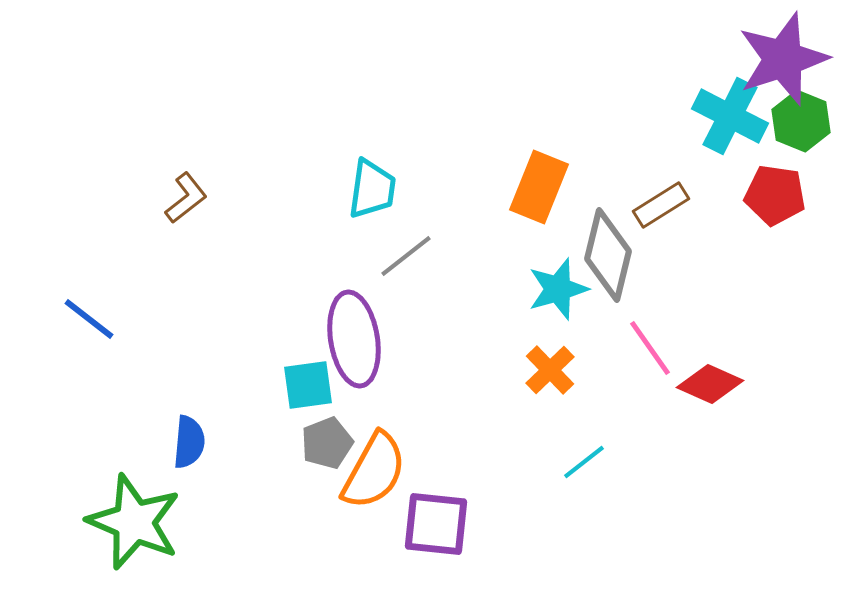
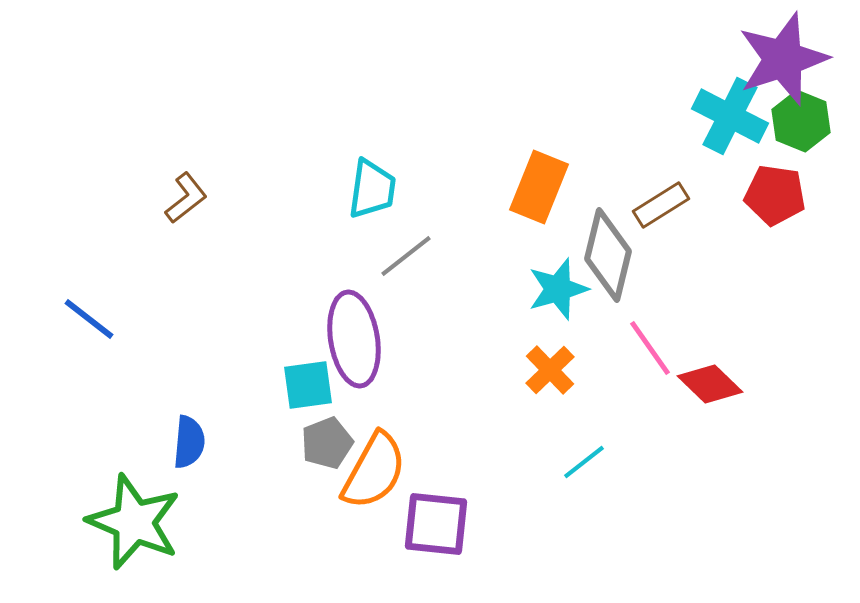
red diamond: rotated 20 degrees clockwise
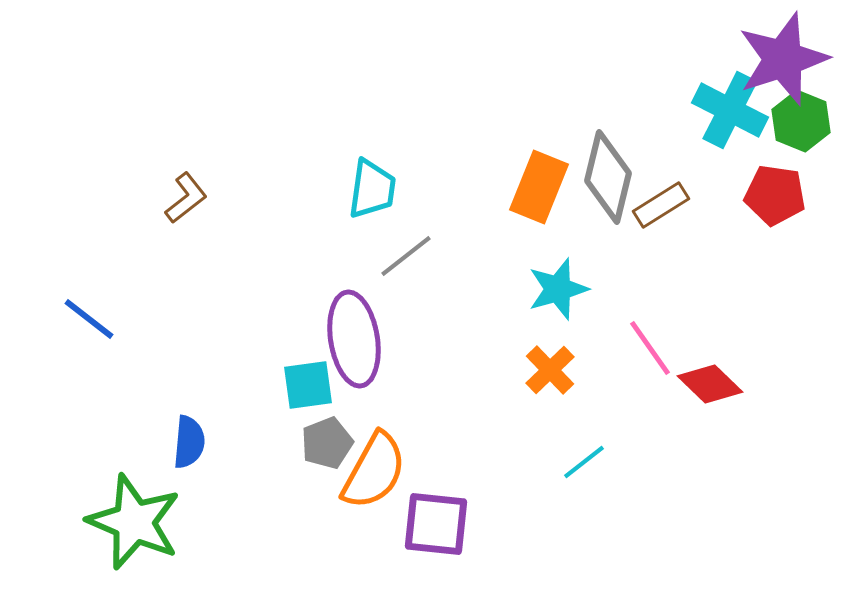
cyan cross: moved 6 px up
gray diamond: moved 78 px up
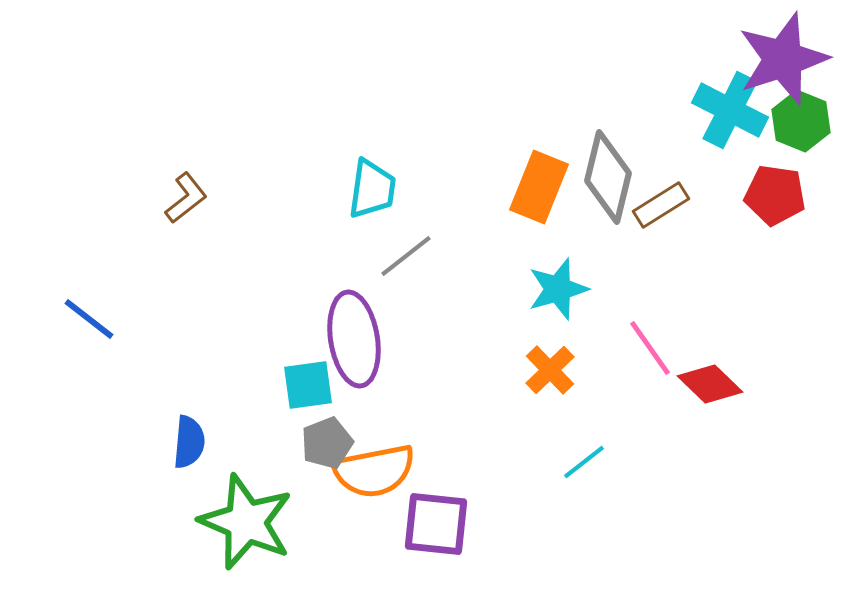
orange semicircle: rotated 50 degrees clockwise
green star: moved 112 px right
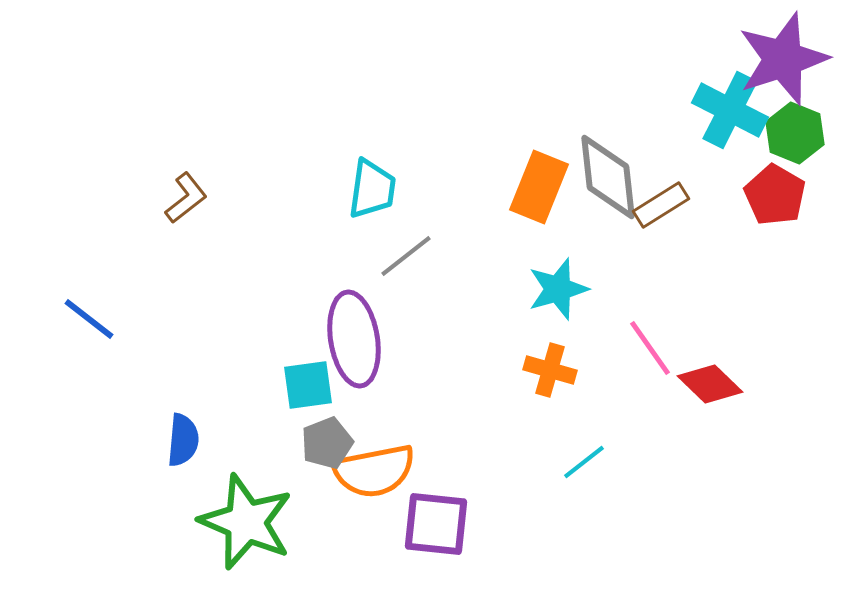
green hexagon: moved 6 px left, 12 px down
gray diamond: rotated 20 degrees counterclockwise
red pentagon: rotated 22 degrees clockwise
orange cross: rotated 30 degrees counterclockwise
blue semicircle: moved 6 px left, 2 px up
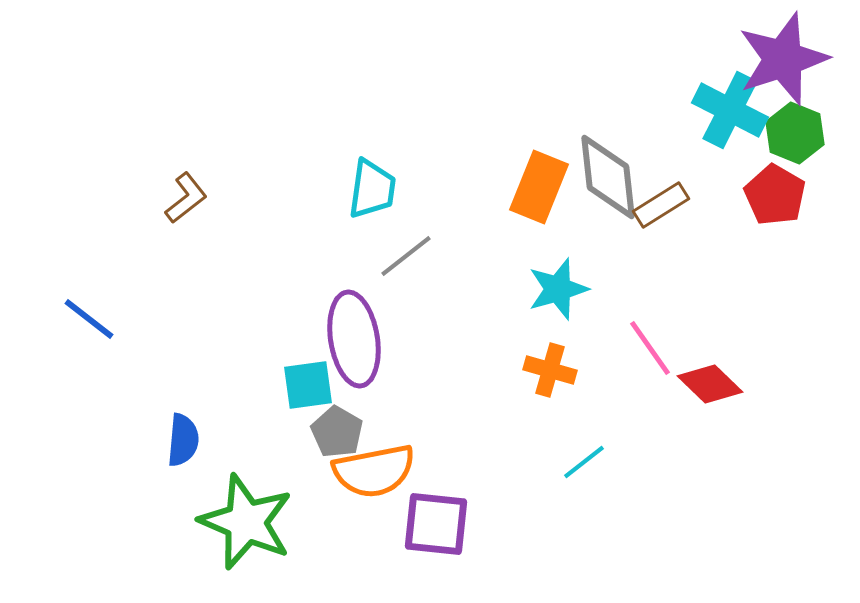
gray pentagon: moved 10 px right, 11 px up; rotated 21 degrees counterclockwise
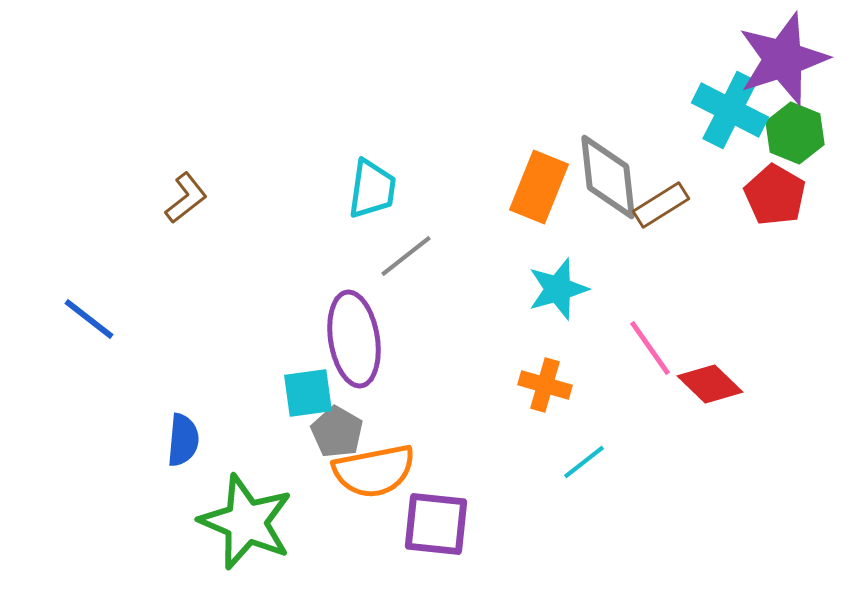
orange cross: moved 5 px left, 15 px down
cyan square: moved 8 px down
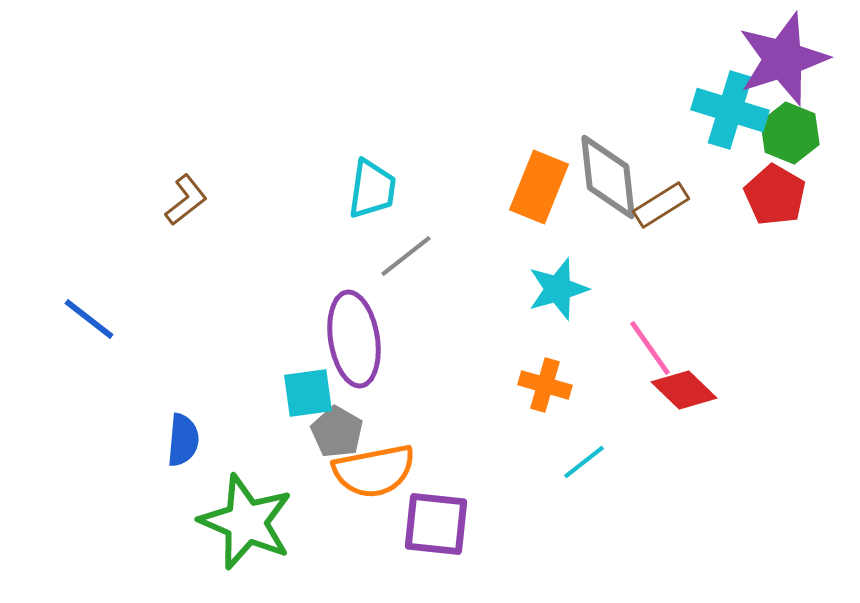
cyan cross: rotated 10 degrees counterclockwise
green hexagon: moved 5 px left
brown L-shape: moved 2 px down
red diamond: moved 26 px left, 6 px down
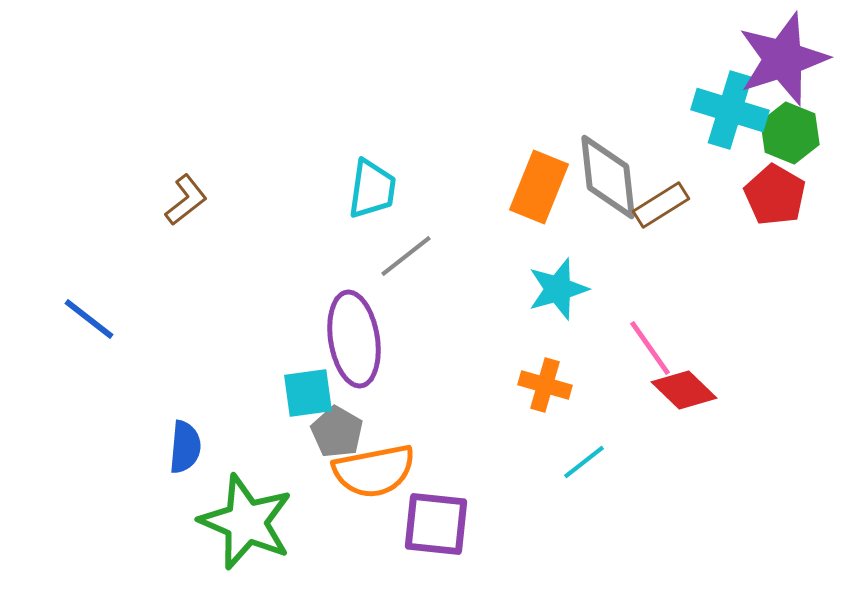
blue semicircle: moved 2 px right, 7 px down
